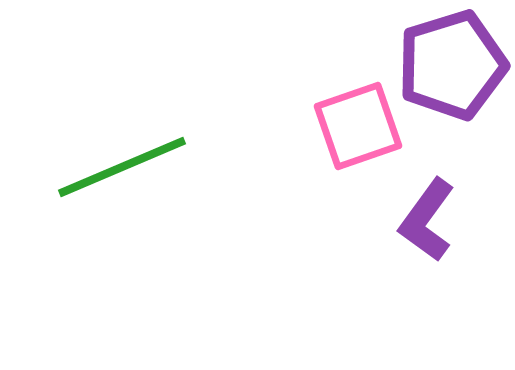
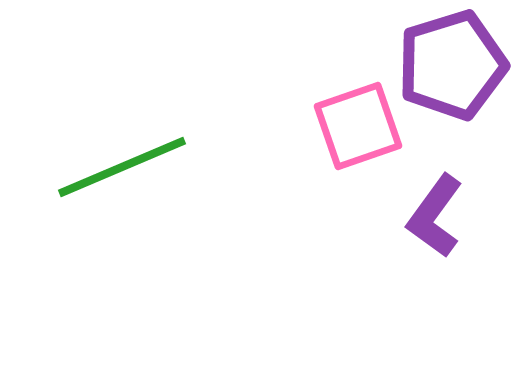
purple L-shape: moved 8 px right, 4 px up
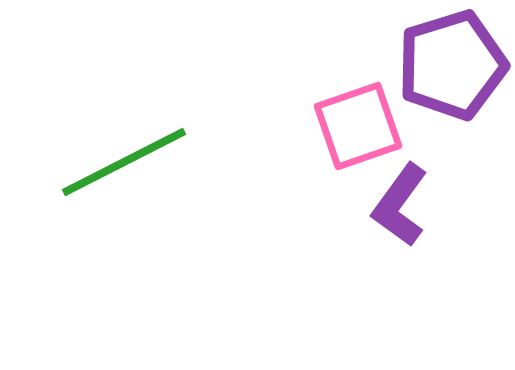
green line: moved 2 px right, 5 px up; rotated 4 degrees counterclockwise
purple L-shape: moved 35 px left, 11 px up
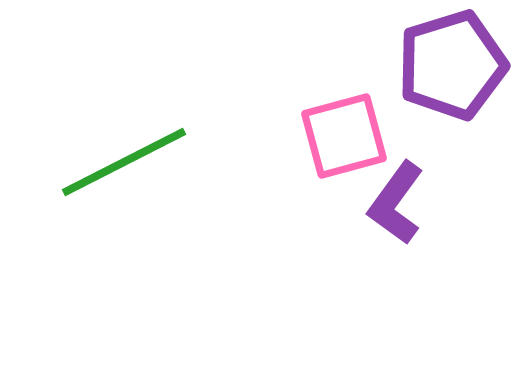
pink square: moved 14 px left, 10 px down; rotated 4 degrees clockwise
purple L-shape: moved 4 px left, 2 px up
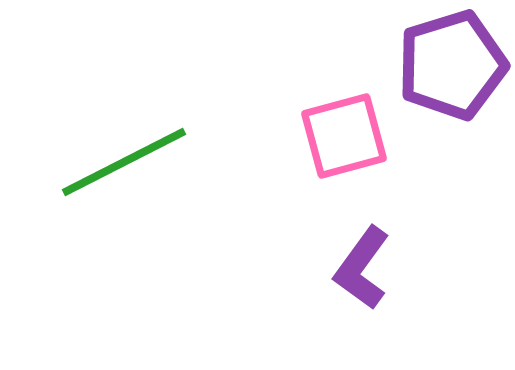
purple L-shape: moved 34 px left, 65 px down
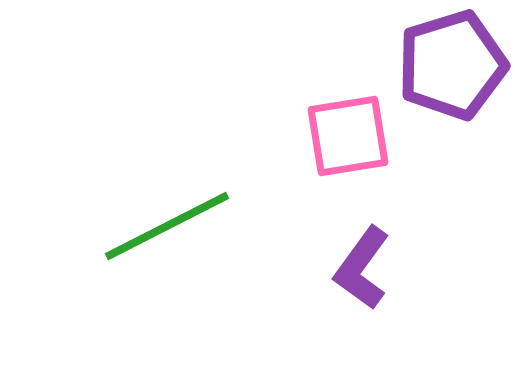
pink square: moved 4 px right; rotated 6 degrees clockwise
green line: moved 43 px right, 64 px down
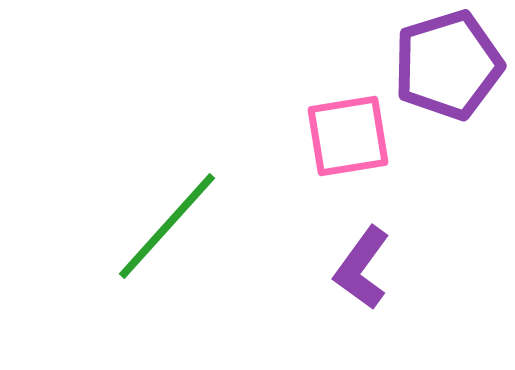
purple pentagon: moved 4 px left
green line: rotated 21 degrees counterclockwise
